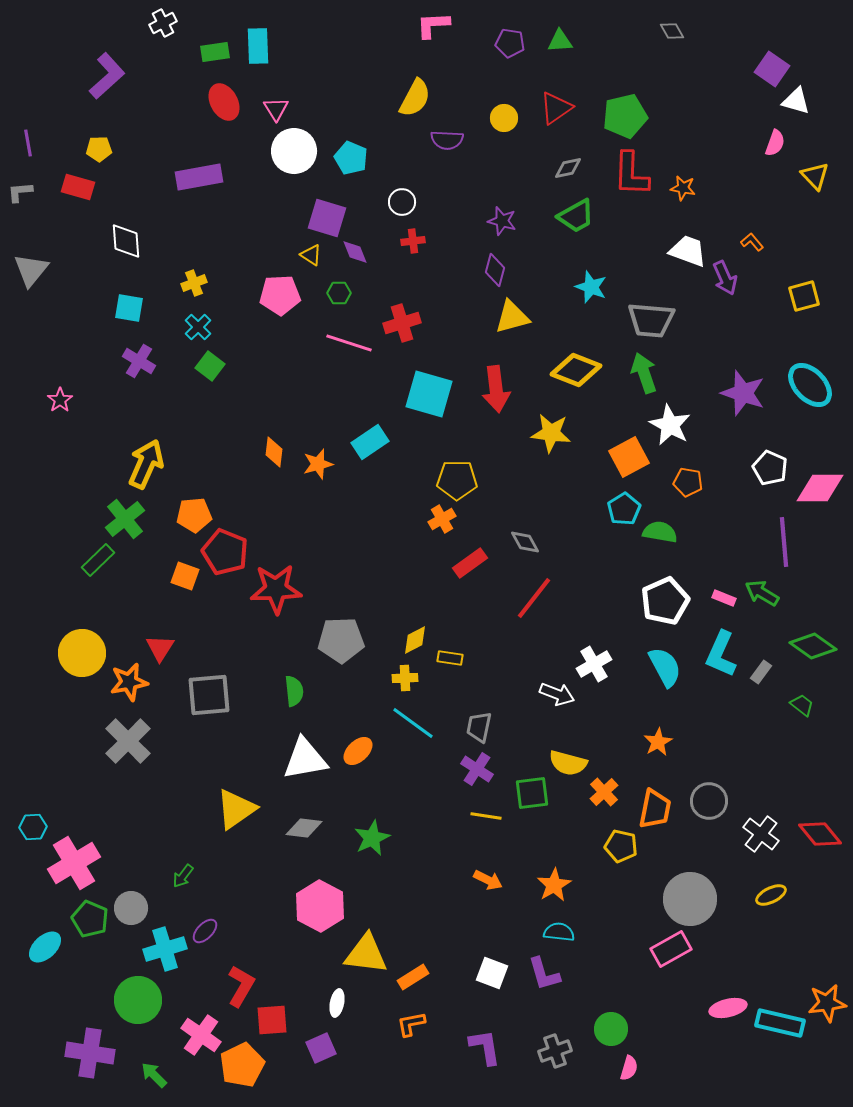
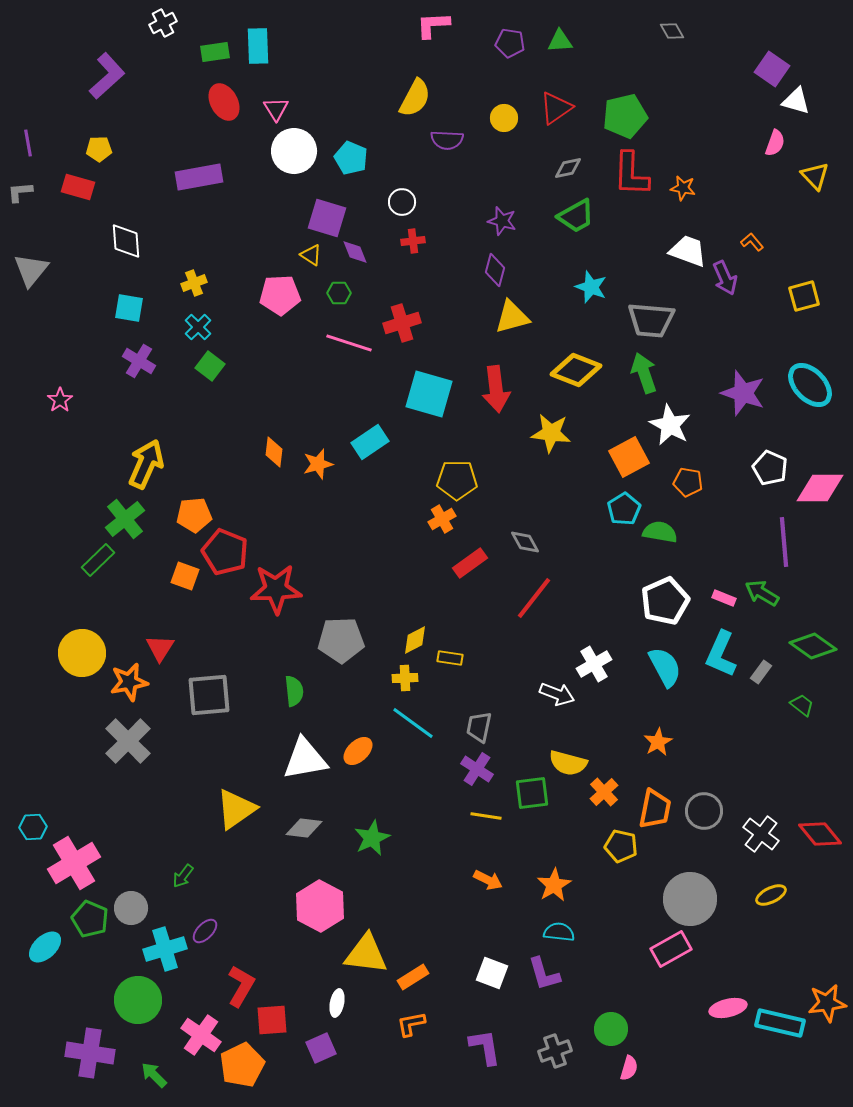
gray circle at (709, 801): moved 5 px left, 10 px down
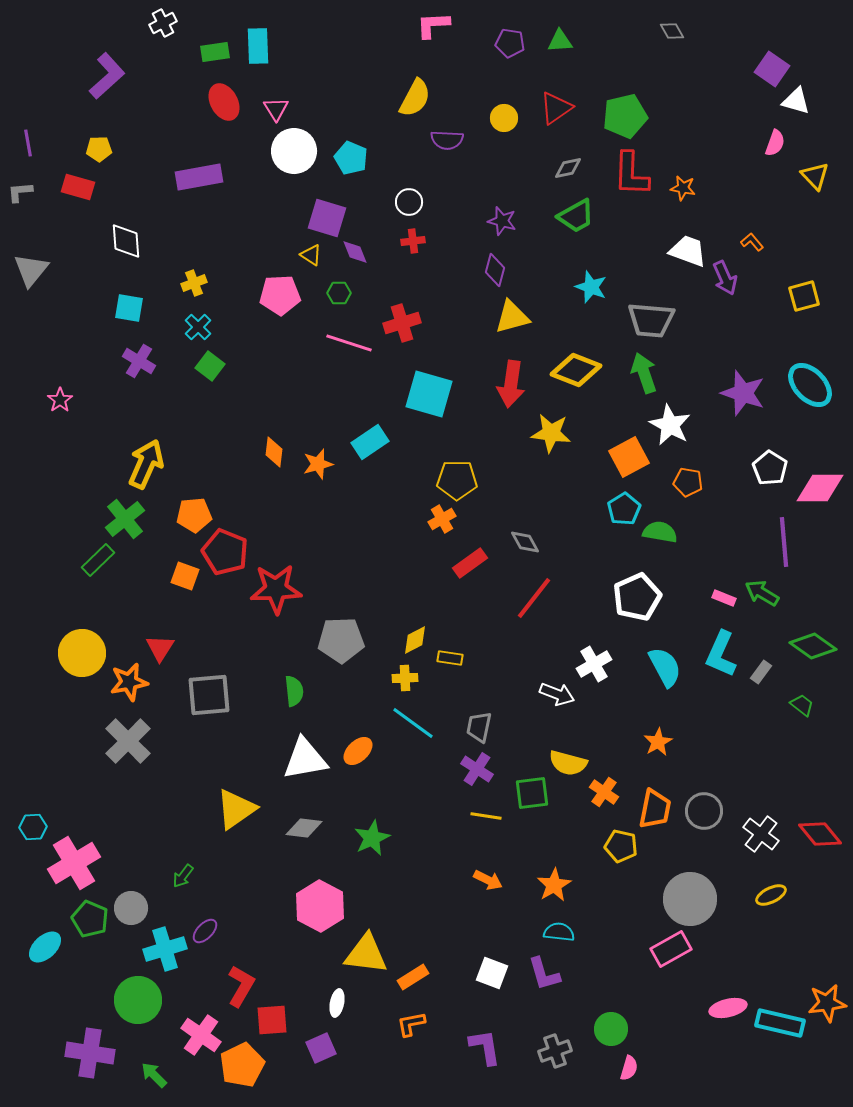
white circle at (402, 202): moved 7 px right
red arrow at (496, 389): moved 15 px right, 5 px up; rotated 15 degrees clockwise
white pentagon at (770, 468): rotated 8 degrees clockwise
white pentagon at (665, 601): moved 28 px left, 4 px up
orange cross at (604, 792): rotated 12 degrees counterclockwise
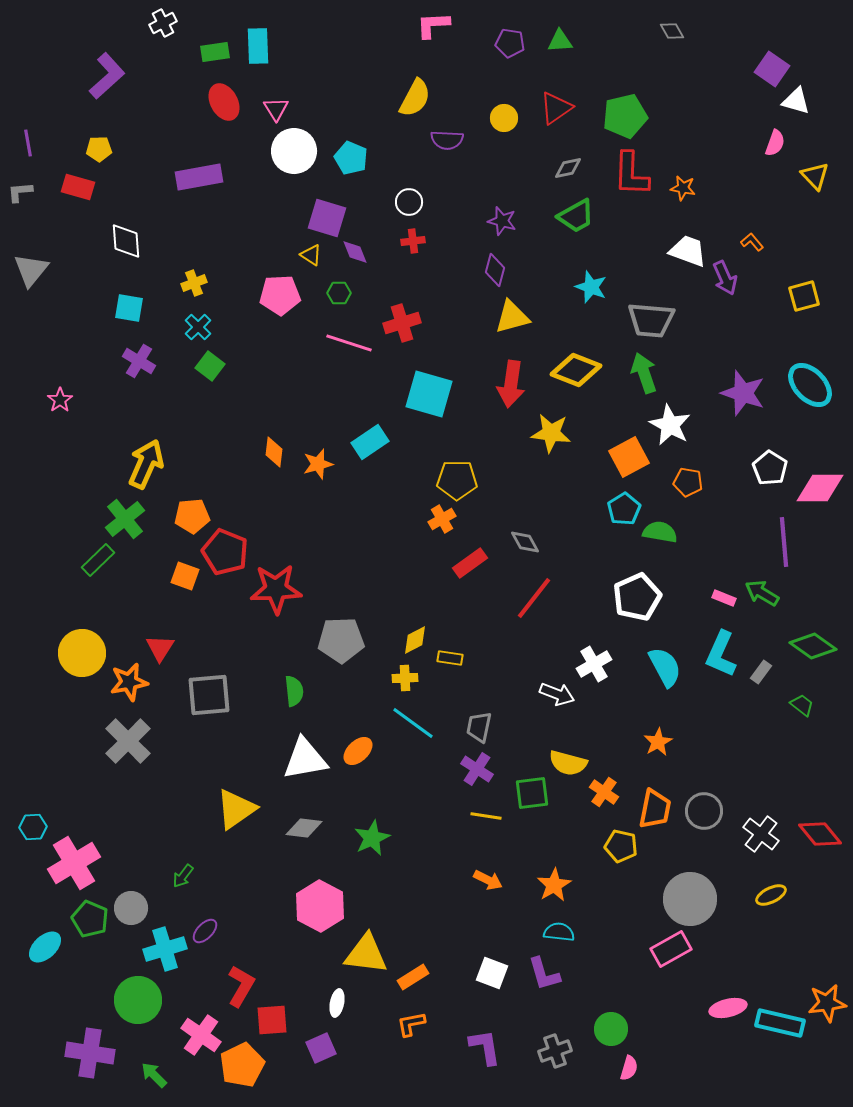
orange pentagon at (194, 515): moved 2 px left, 1 px down
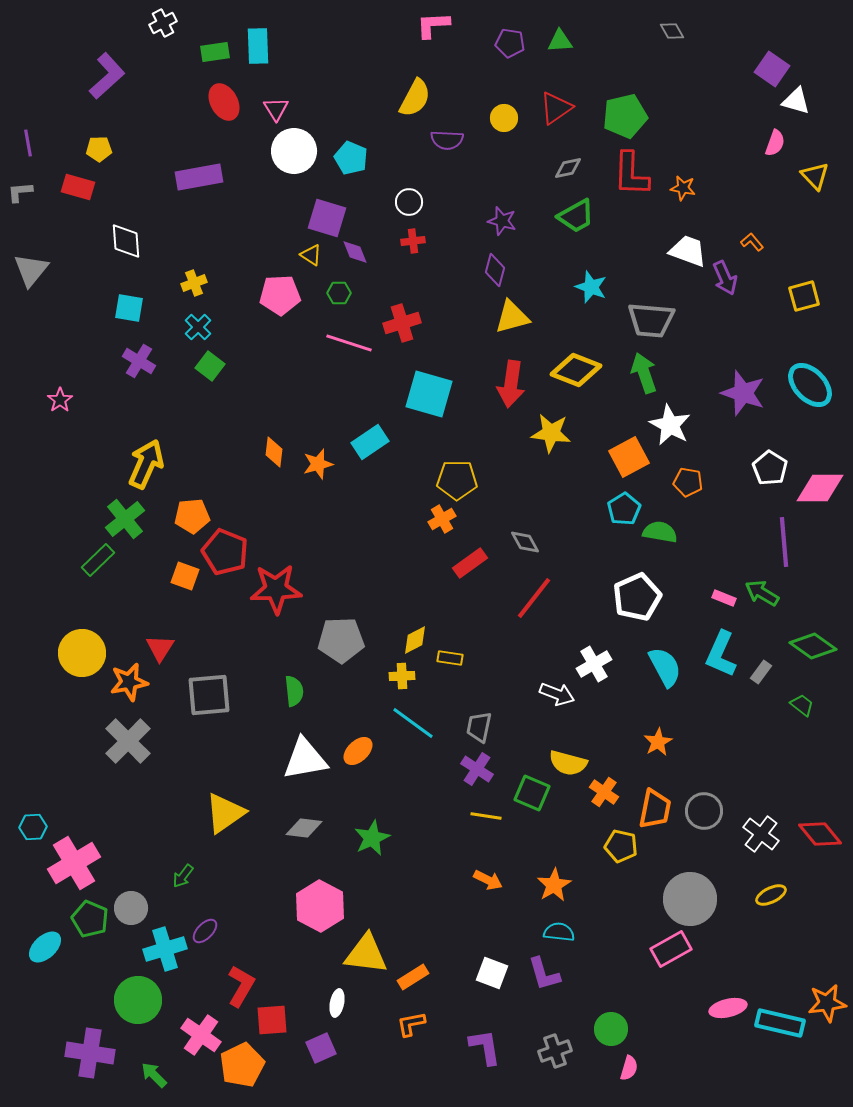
yellow cross at (405, 678): moved 3 px left, 2 px up
green square at (532, 793): rotated 30 degrees clockwise
yellow triangle at (236, 809): moved 11 px left, 4 px down
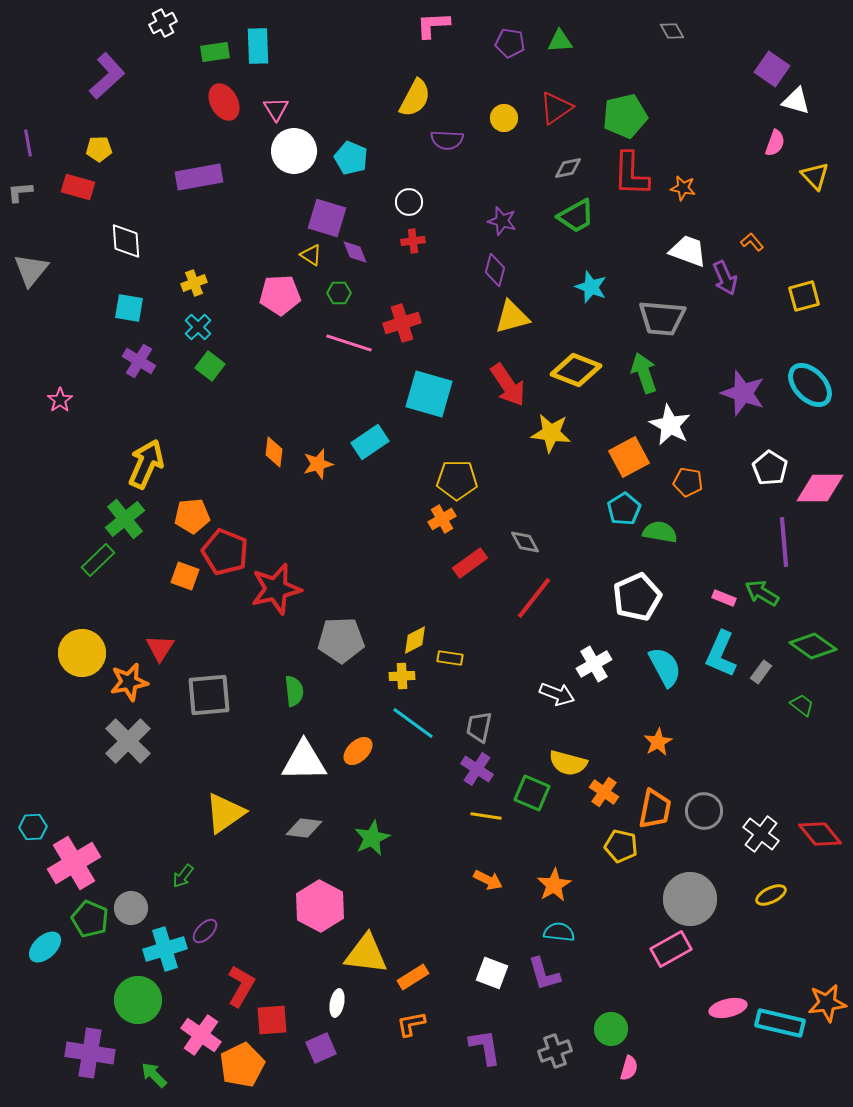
gray trapezoid at (651, 320): moved 11 px right, 2 px up
red arrow at (511, 384): moved 3 px left, 1 px down; rotated 42 degrees counterclockwise
red star at (276, 589): rotated 12 degrees counterclockwise
white triangle at (305, 759): moved 1 px left, 2 px down; rotated 9 degrees clockwise
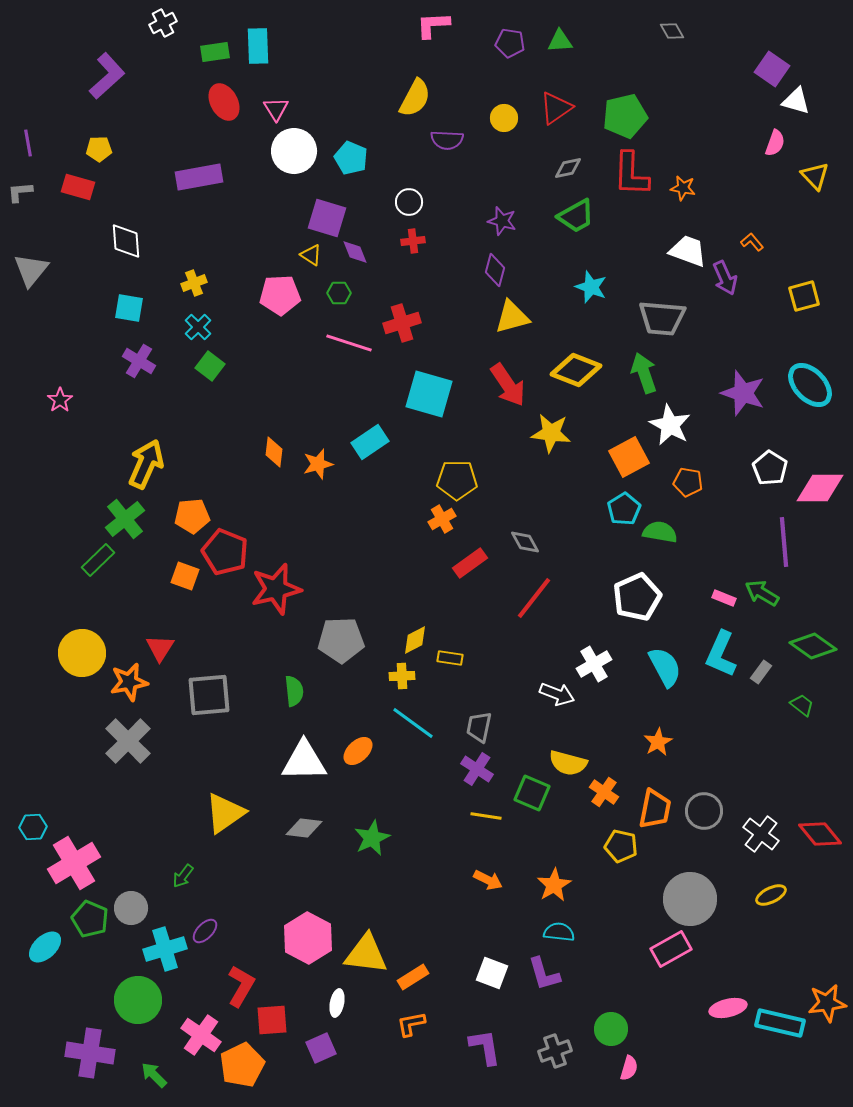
pink hexagon at (320, 906): moved 12 px left, 32 px down
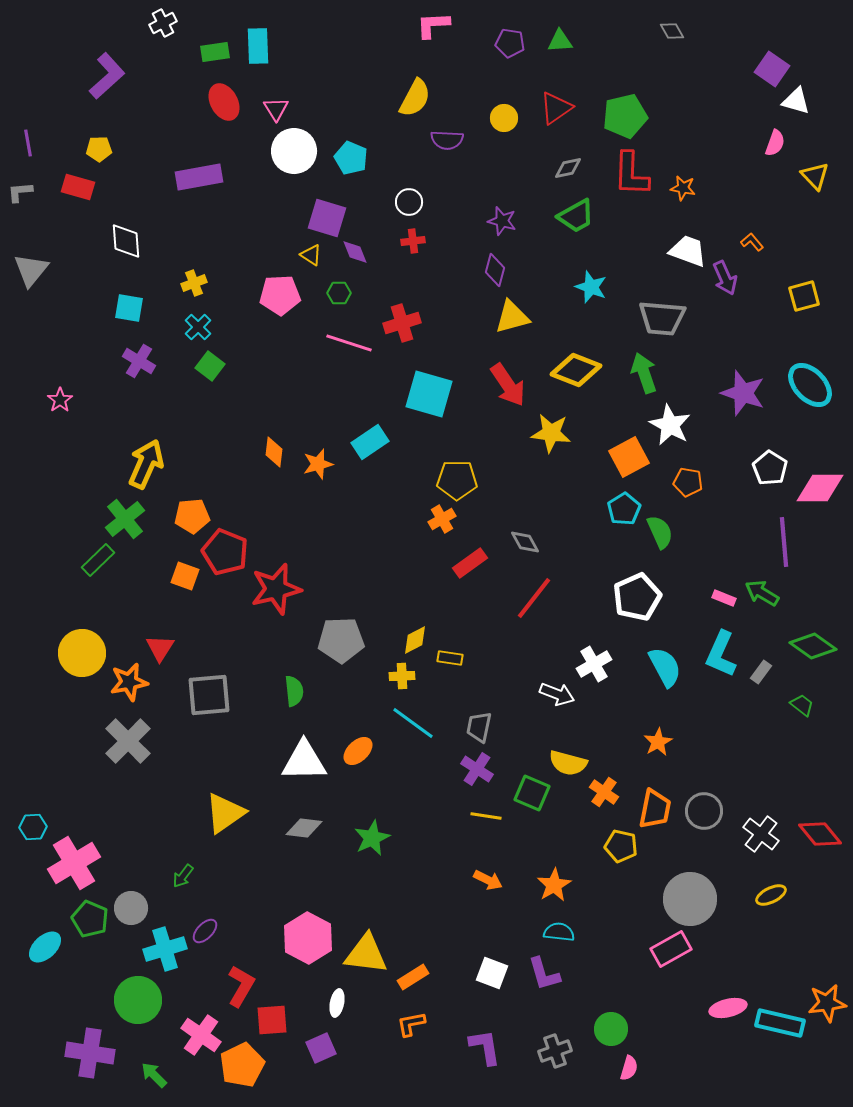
green semicircle at (660, 532): rotated 56 degrees clockwise
